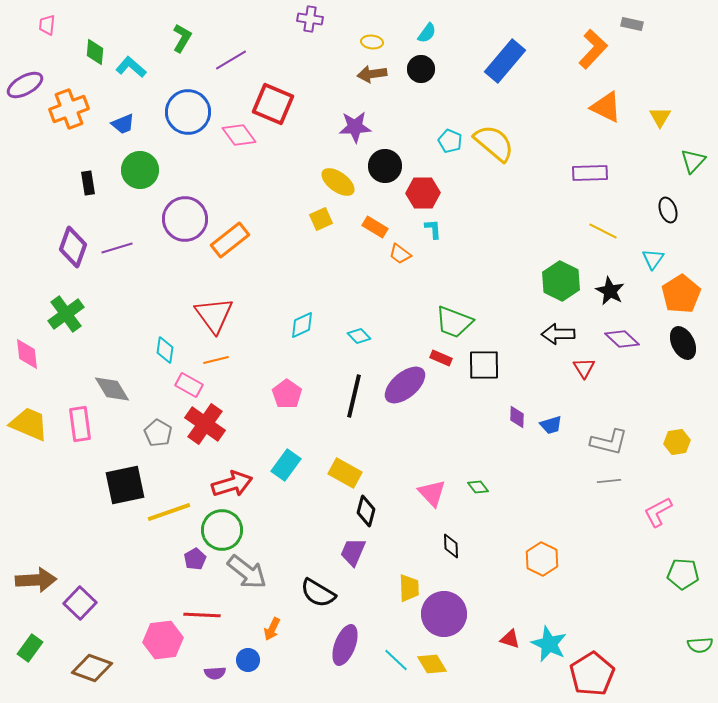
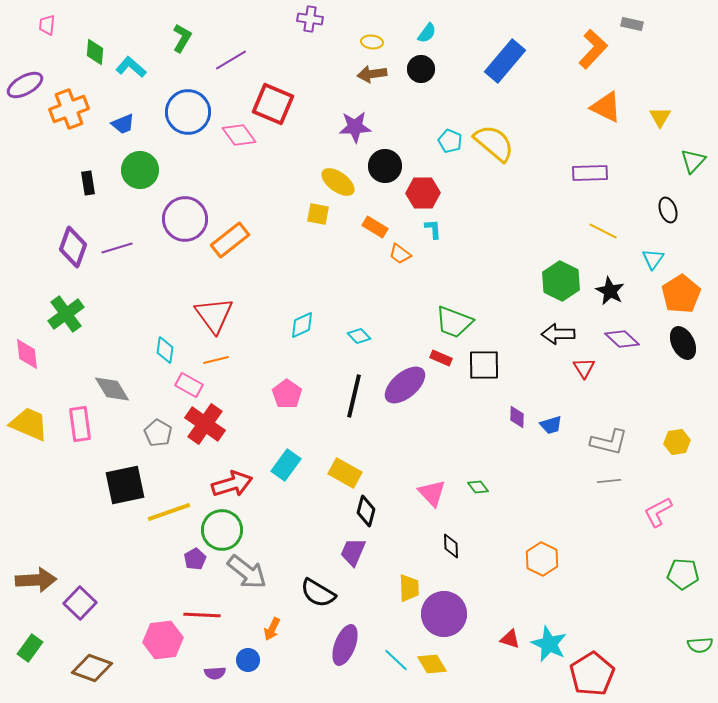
yellow square at (321, 219): moved 3 px left, 5 px up; rotated 35 degrees clockwise
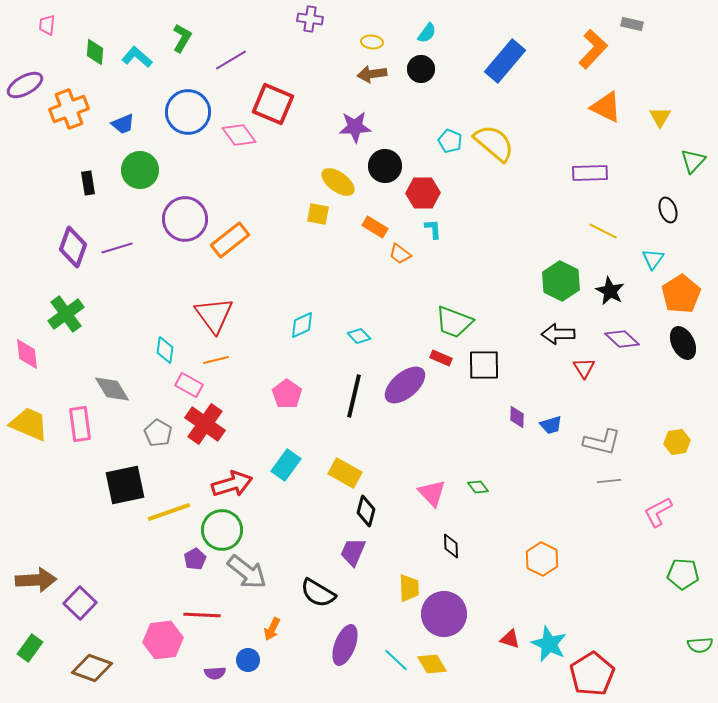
cyan L-shape at (131, 67): moved 6 px right, 10 px up
gray L-shape at (609, 442): moved 7 px left
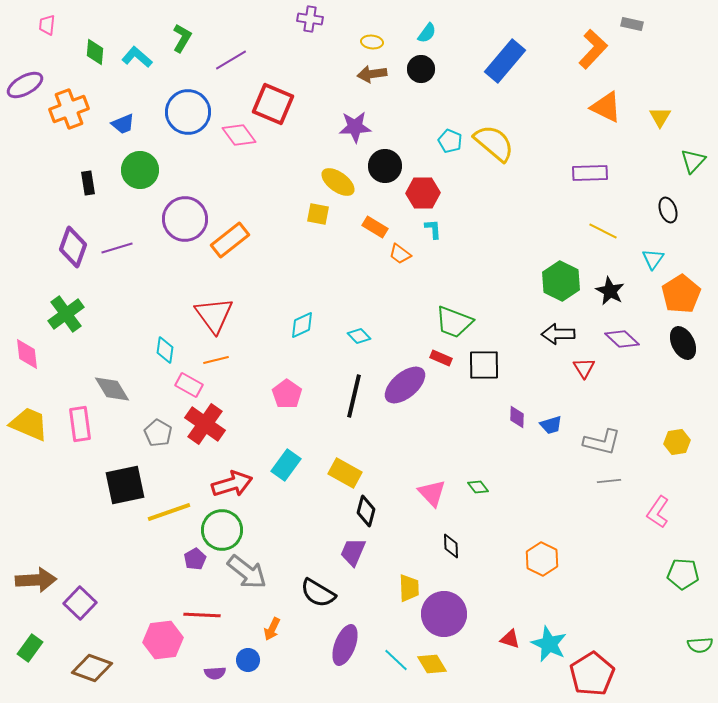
pink L-shape at (658, 512): rotated 28 degrees counterclockwise
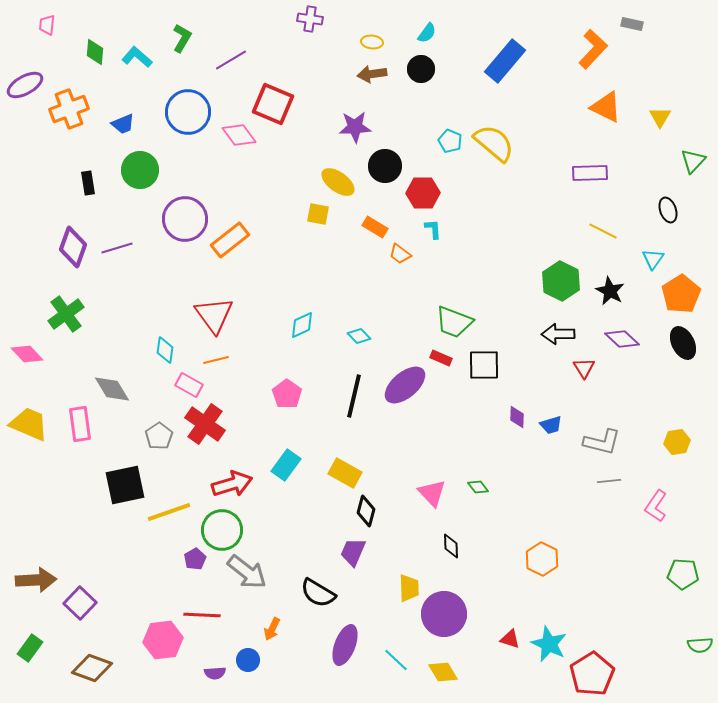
pink diamond at (27, 354): rotated 36 degrees counterclockwise
gray pentagon at (158, 433): moved 1 px right, 3 px down; rotated 8 degrees clockwise
pink L-shape at (658, 512): moved 2 px left, 6 px up
yellow diamond at (432, 664): moved 11 px right, 8 px down
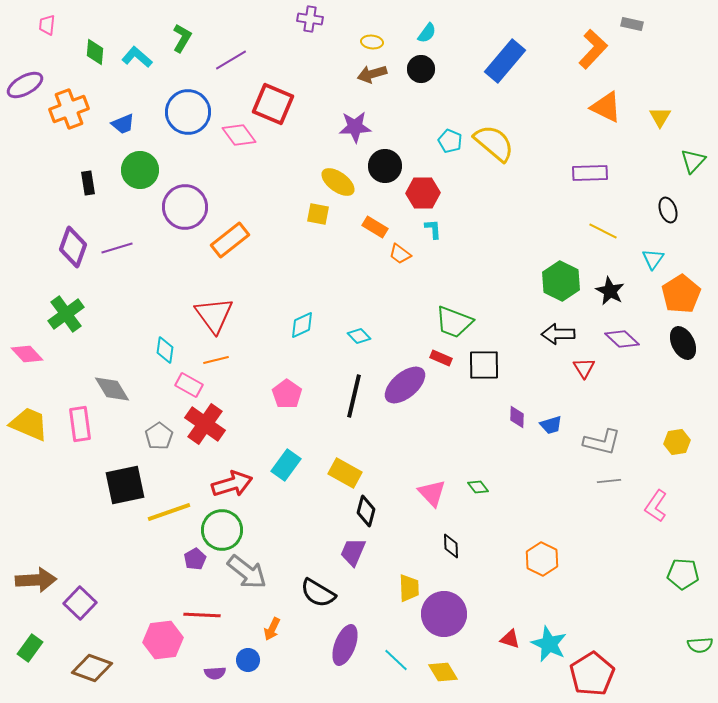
brown arrow at (372, 74): rotated 8 degrees counterclockwise
purple circle at (185, 219): moved 12 px up
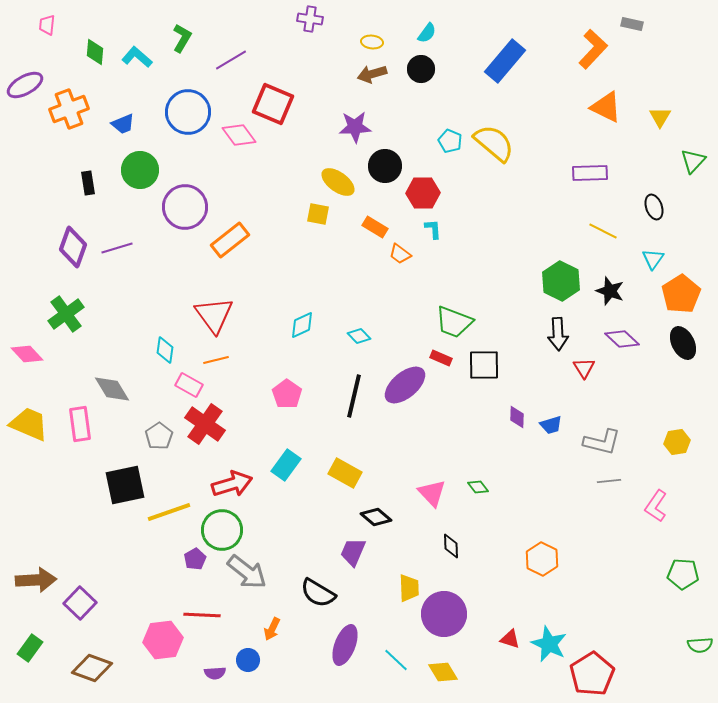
black ellipse at (668, 210): moved 14 px left, 3 px up
black star at (610, 291): rotated 8 degrees counterclockwise
black arrow at (558, 334): rotated 92 degrees counterclockwise
black diamond at (366, 511): moved 10 px right, 6 px down; rotated 64 degrees counterclockwise
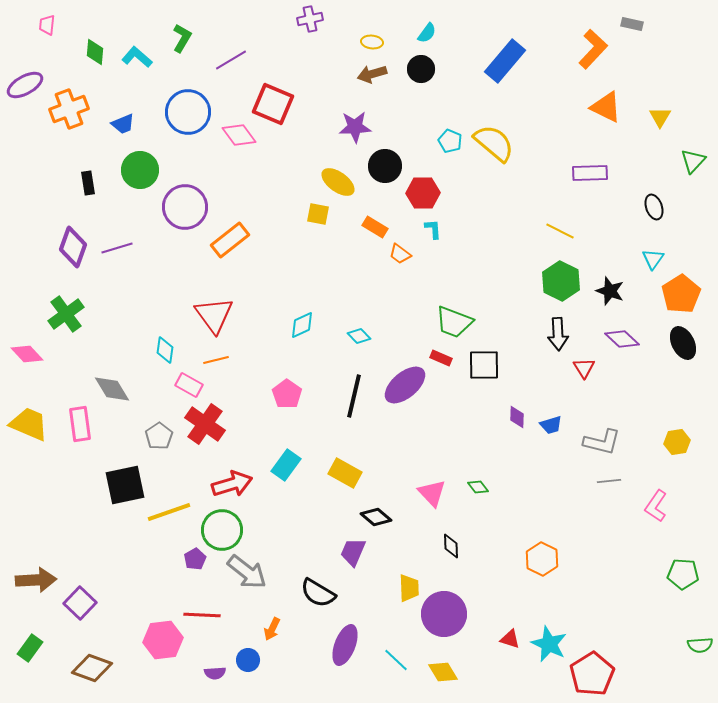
purple cross at (310, 19): rotated 20 degrees counterclockwise
yellow line at (603, 231): moved 43 px left
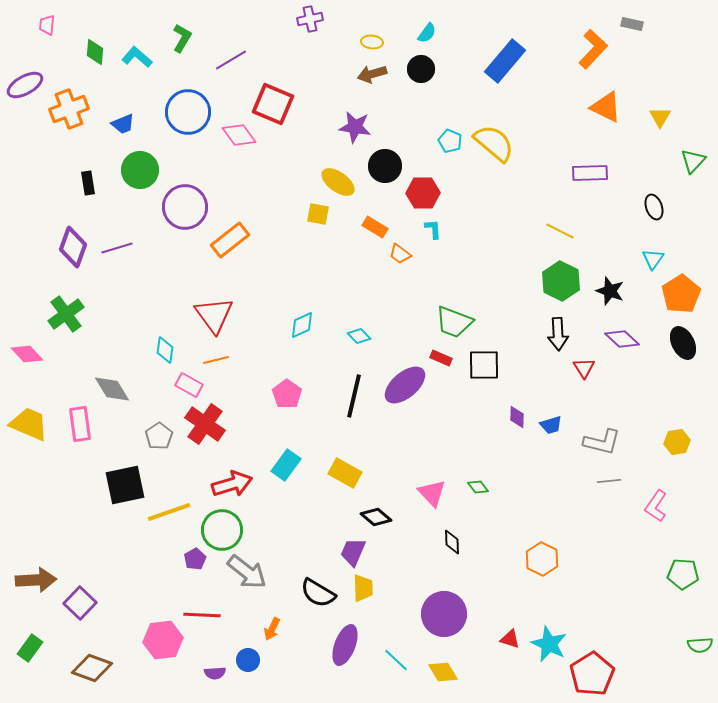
purple star at (355, 127): rotated 12 degrees clockwise
black diamond at (451, 546): moved 1 px right, 4 px up
yellow trapezoid at (409, 588): moved 46 px left
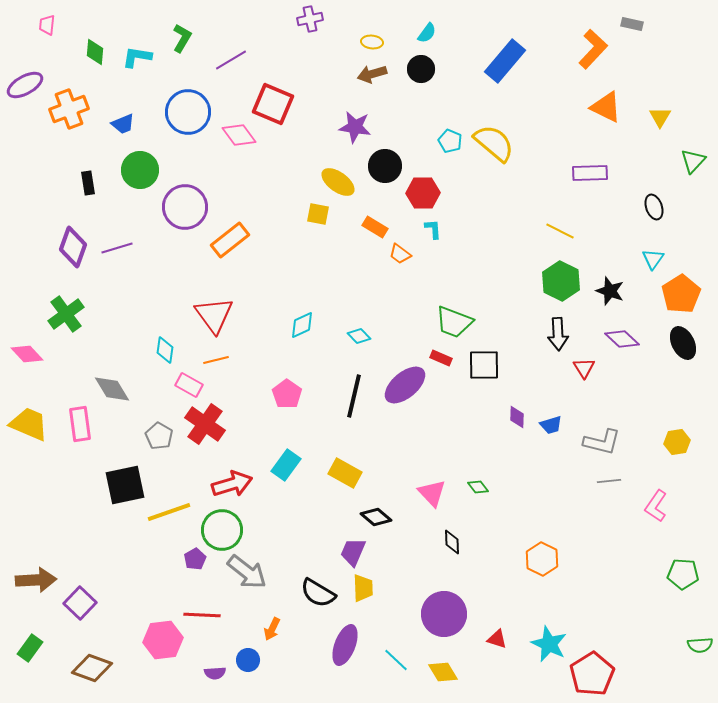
cyan L-shape at (137, 57): rotated 32 degrees counterclockwise
gray pentagon at (159, 436): rotated 8 degrees counterclockwise
red triangle at (510, 639): moved 13 px left
